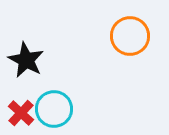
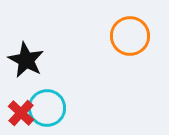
cyan circle: moved 7 px left, 1 px up
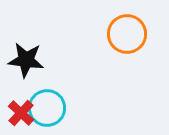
orange circle: moved 3 px left, 2 px up
black star: rotated 21 degrees counterclockwise
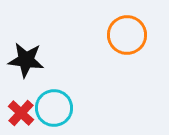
orange circle: moved 1 px down
cyan circle: moved 7 px right
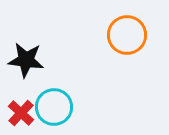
cyan circle: moved 1 px up
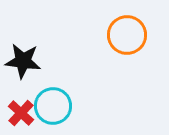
black star: moved 3 px left, 1 px down
cyan circle: moved 1 px left, 1 px up
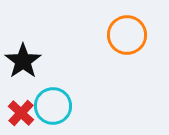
black star: rotated 30 degrees clockwise
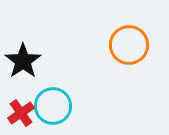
orange circle: moved 2 px right, 10 px down
red cross: rotated 12 degrees clockwise
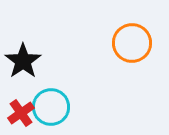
orange circle: moved 3 px right, 2 px up
cyan circle: moved 2 px left, 1 px down
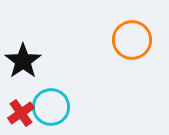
orange circle: moved 3 px up
